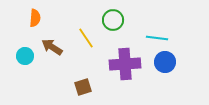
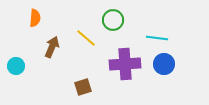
yellow line: rotated 15 degrees counterclockwise
brown arrow: rotated 80 degrees clockwise
cyan circle: moved 9 px left, 10 px down
blue circle: moved 1 px left, 2 px down
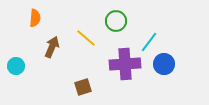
green circle: moved 3 px right, 1 px down
cyan line: moved 8 px left, 4 px down; rotated 60 degrees counterclockwise
